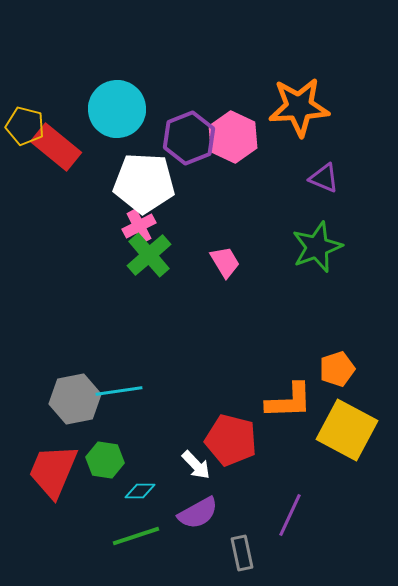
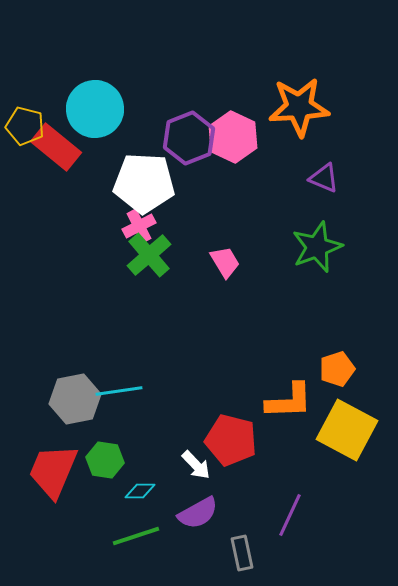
cyan circle: moved 22 px left
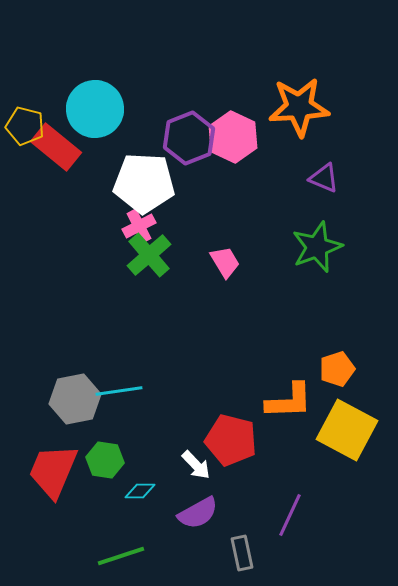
green line: moved 15 px left, 20 px down
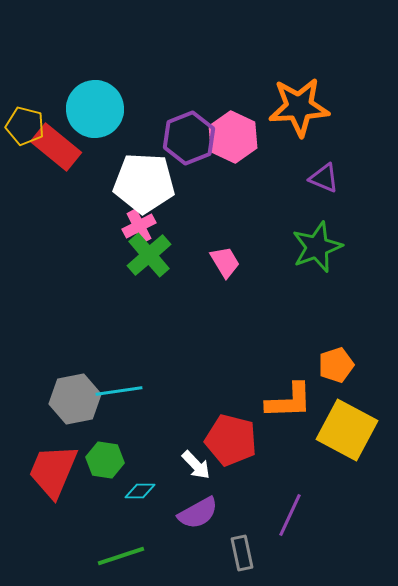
orange pentagon: moved 1 px left, 4 px up
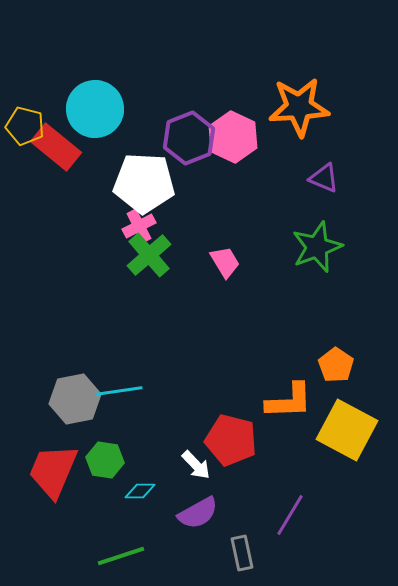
orange pentagon: rotated 20 degrees counterclockwise
purple line: rotated 6 degrees clockwise
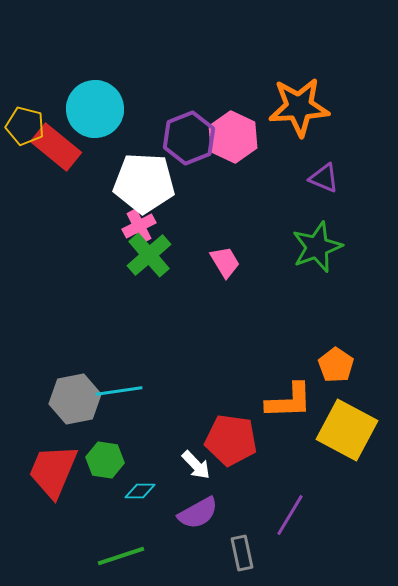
red pentagon: rotated 6 degrees counterclockwise
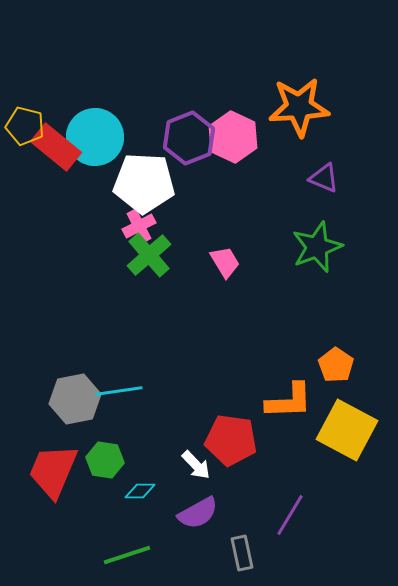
cyan circle: moved 28 px down
green line: moved 6 px right, 1 px up
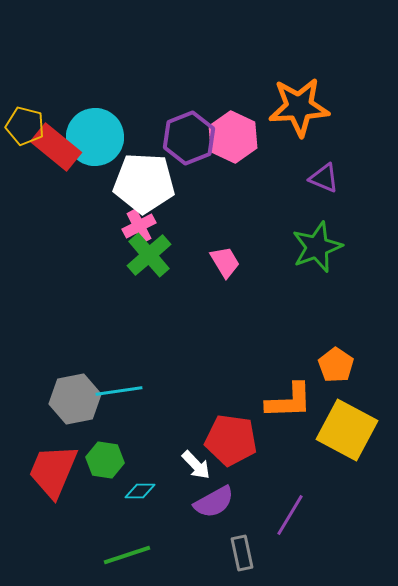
purple semicircle: moved 16 px right, 11 px up
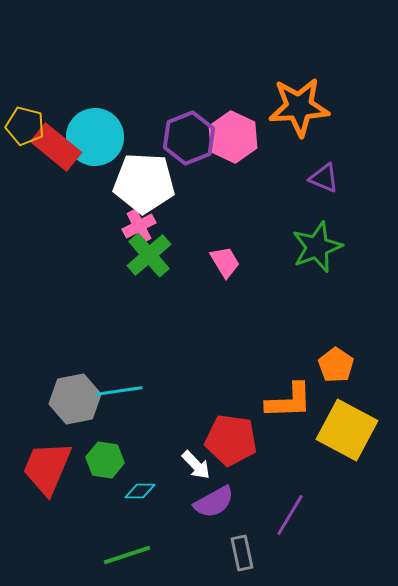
red trapezoid: moved 6 px left, 3 px up
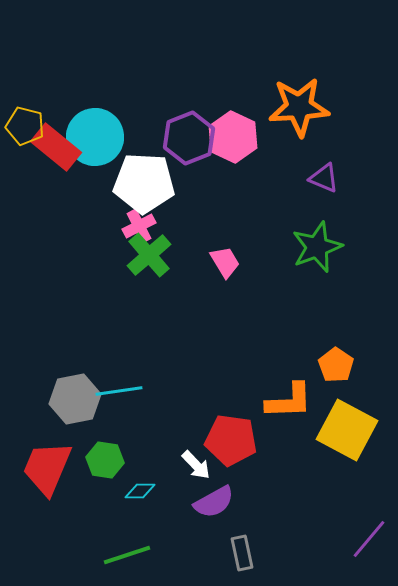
purple line: moved 79 px right, 24 px down; rotated 9 degrees clockwise
